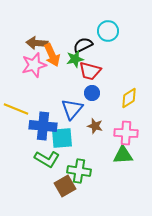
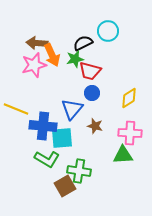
black semicircle: moved 2 px up
pink cross: moved 4 px right
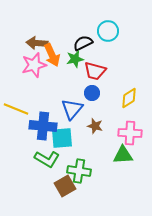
red trapezoid: moved 5 px right
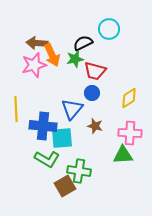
cyan circle: moved 1 px right, 2 px up
yellow line: rotated 65 degrees clockwise
